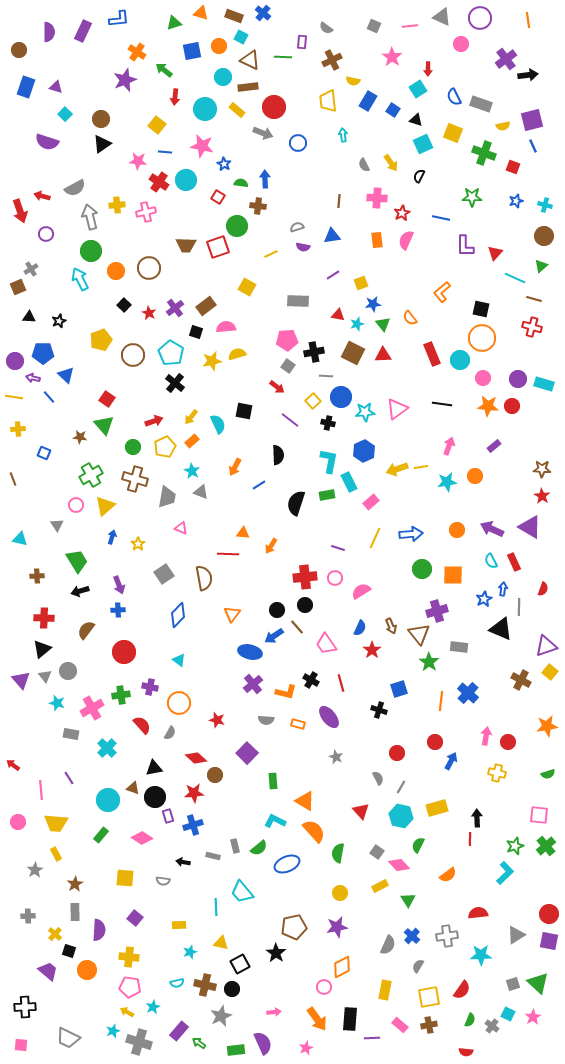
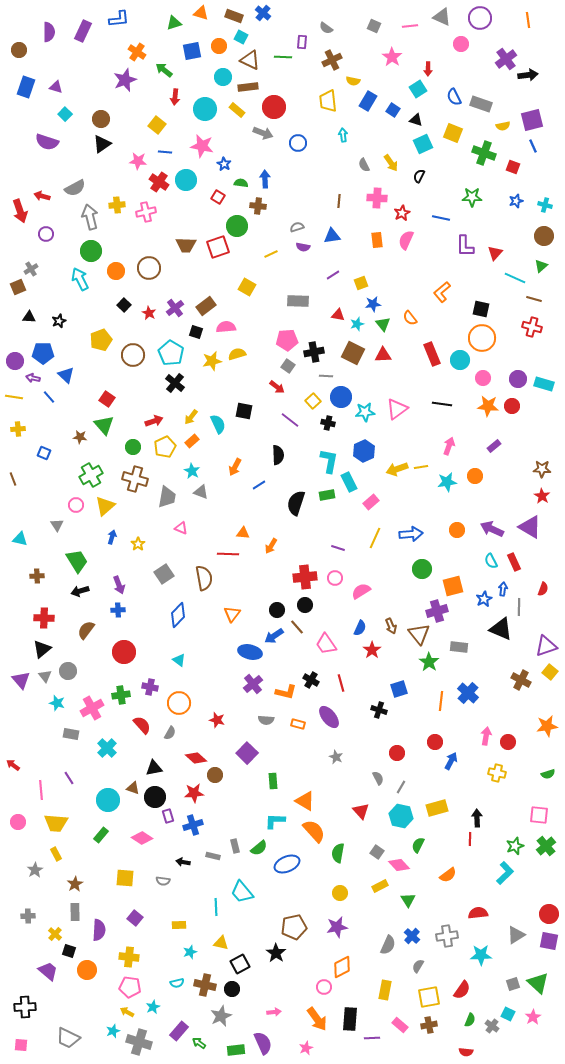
orange square at (453, 575): moved 11 px down; rotated 15 degrees counterclockwise
cyan L-shape at (275, 821): rotated 25 degrees counterclockwise
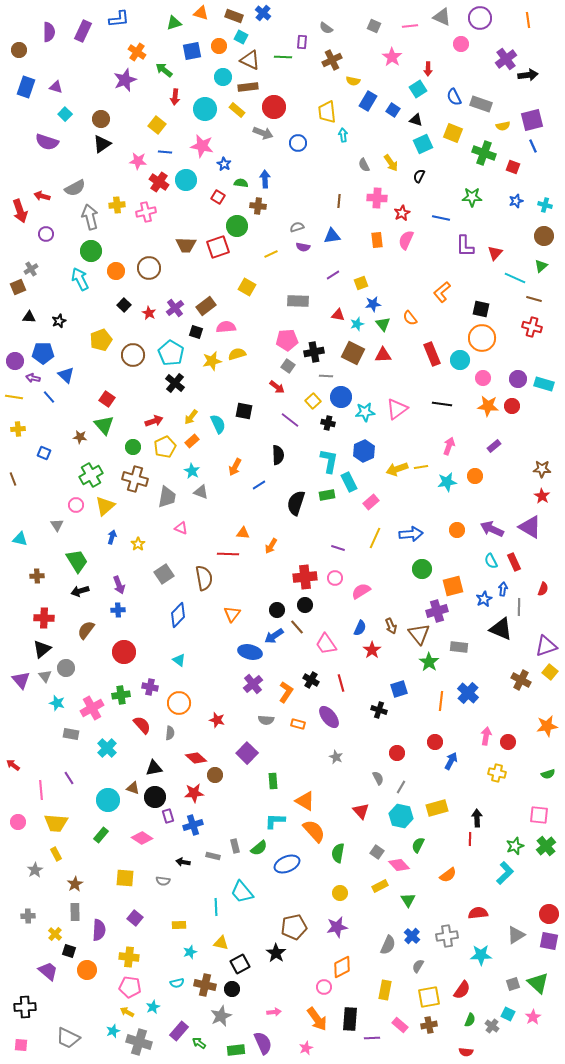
yellow trapezoid at (328, 101): moved 1 px left, 11 px down
gray circle at (68, 671): moved 2 px left, 3 px up
orange L-shape at (286, 692): rotated 70 degrees counterclockwise
gray semicircle at (170, 733): rotated 24 degrees counterclockwise
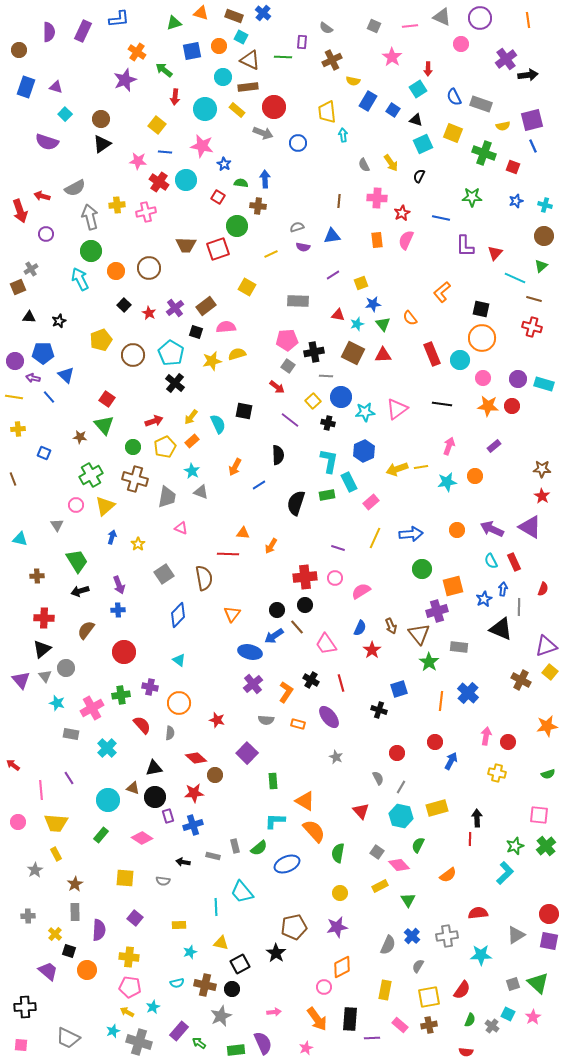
red square at (218, 247): moved 2 px down
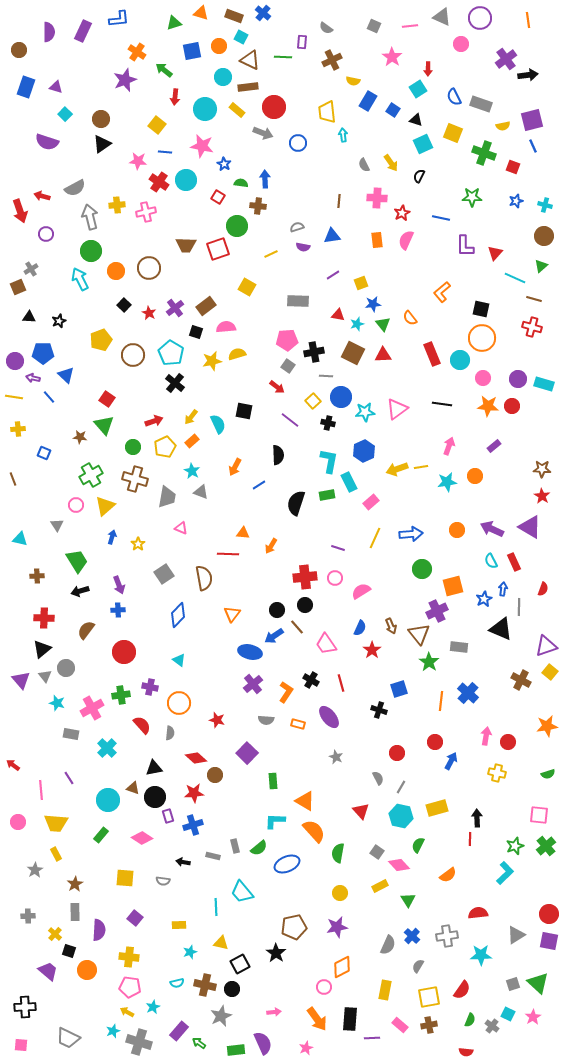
purple cross at (437, 611): rotated 10 degrees counterclockwise
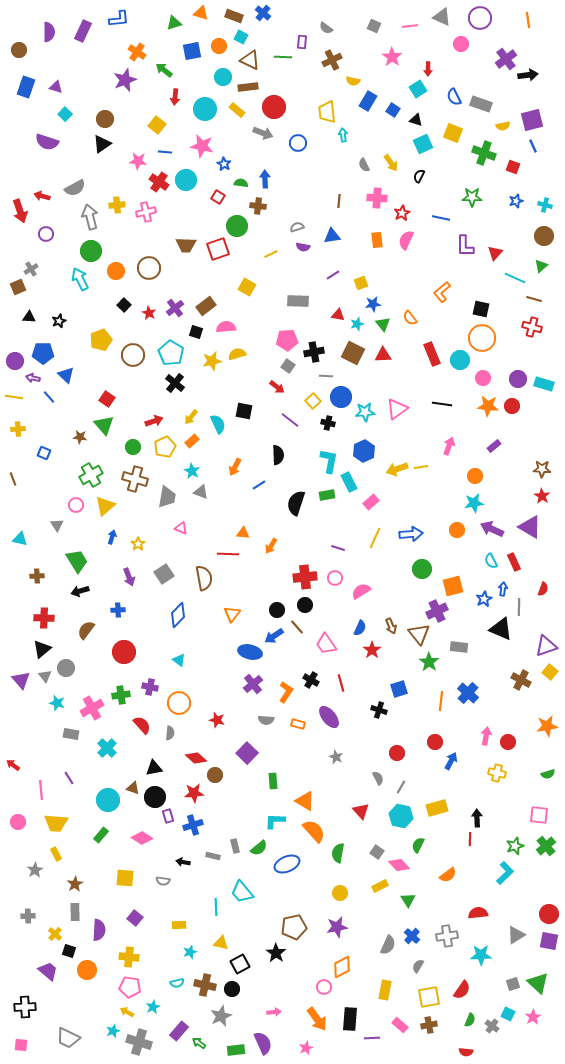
brown circle at (101, 119): moved 4 px right
cyan star at (447, 482): moved 27 px right, 21 px down
purple arrow at (119, 585): moved 10 px right, 8 px up
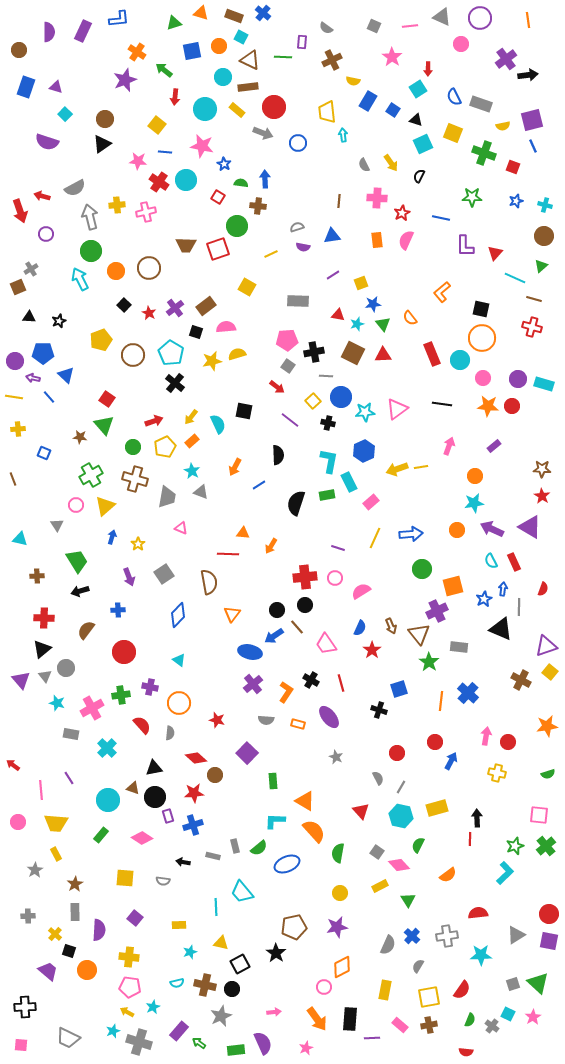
brown semicircle at (204, 578): moved 5 px right, 4 px down
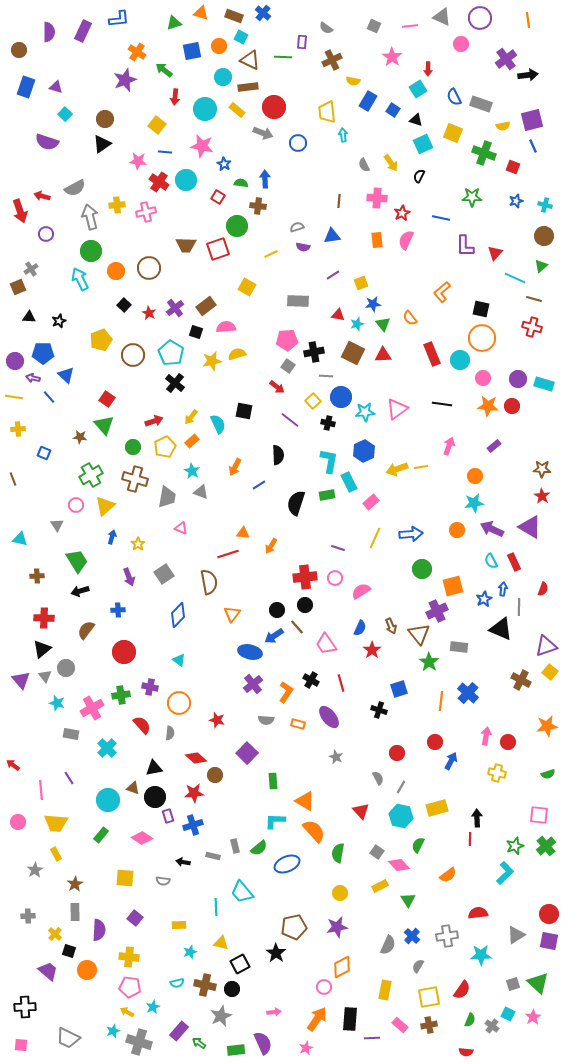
red line at (228, 554): rotated 20 degrees counterclockwise
orange arrow at (317, 1019): rotated 110 degrees counterclockwise
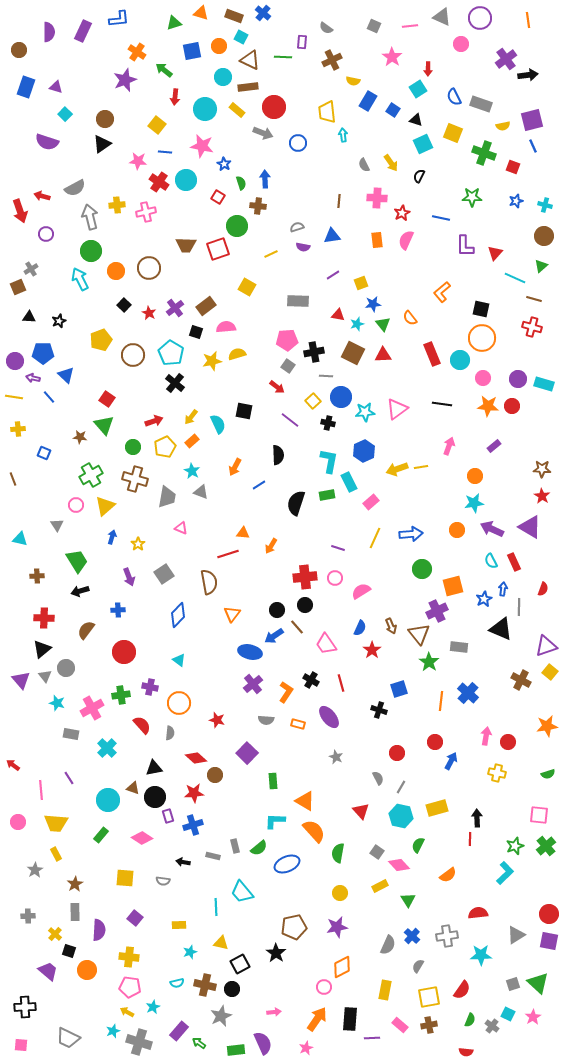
green semicircle at (241, 183): rotated 64 degrees clockwise
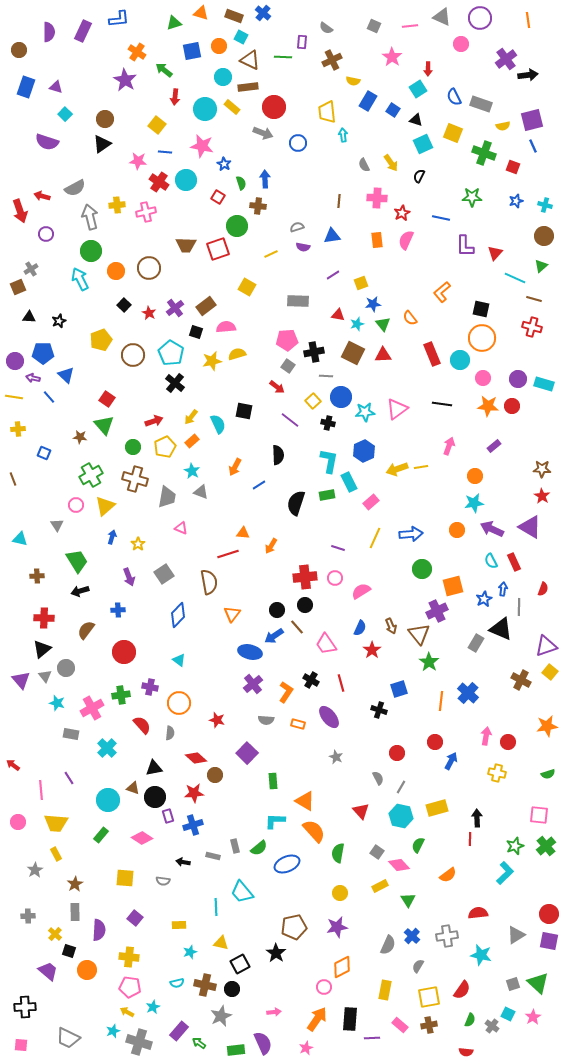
purple star at (125, 80): rotated 20 degrees counterclockwise
yellow rectangle at (237, 110): moved 5 px left, 3 px up
gray rectangle at (459, 647): moved 17 px right, 4 px up; rotated 66 degrees counterclockwise
cyan star at (481, 955): rotated 15 degrees clockwise
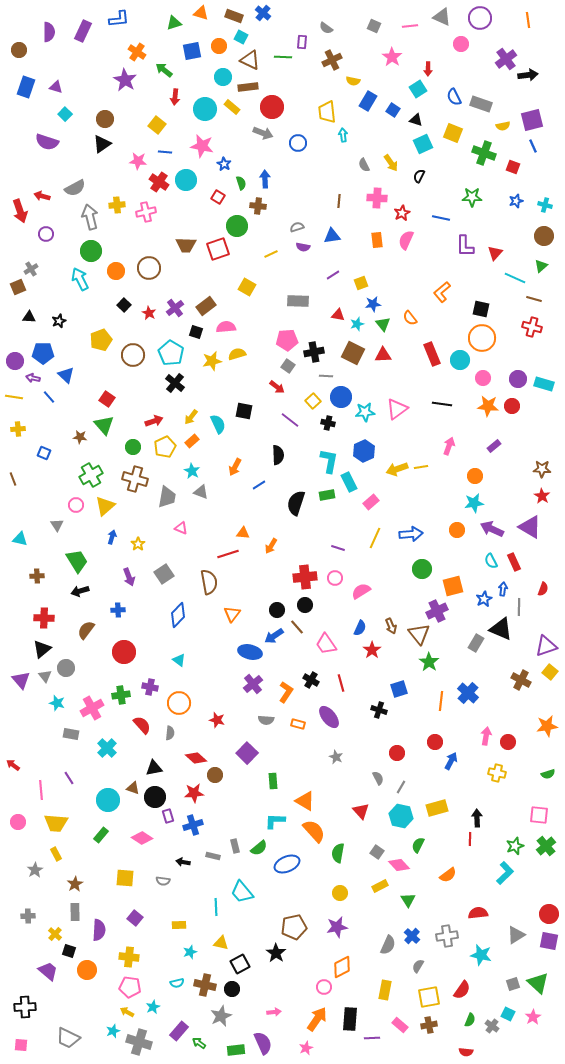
red circle at (274, 107): moved 2 px left
